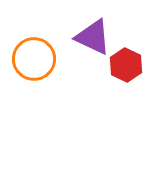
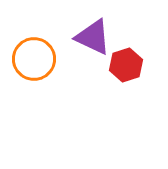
red hexagon: rotated 16 degrees clockwise
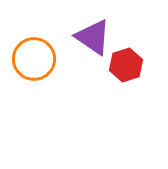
purple triangle: rotated 9 degrees clockwise
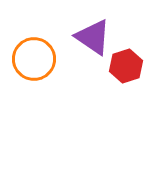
red hexagon: moved 1 px down
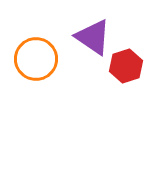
orange circle: moved 2 px right
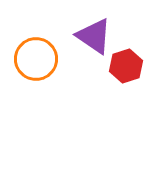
purple triangle: moved 1 px right, 1 px up
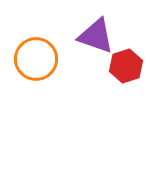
purple triangle: moved 2 px right; rotated 15 degrees counterclockwise
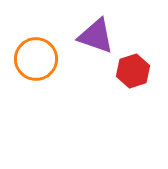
red hexagon: moved 7 px right, 5 px down
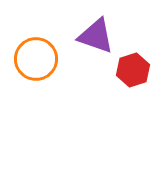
red hexagon: moved 1 px up
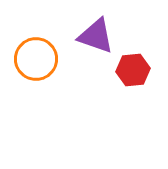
red hexagon: rotated 12 degrees clockwise
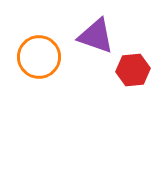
orange circle: moved 3 px right, 2 px up
